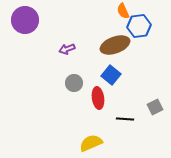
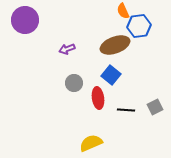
black line: moved 1 px right, 9 px up
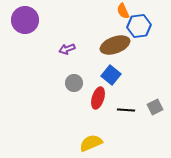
red ellipse: rotated 25 degrees clockwise
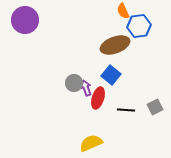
purple arrow: moved 19 px right, 39 px down; rotated 91 degrees clockwise
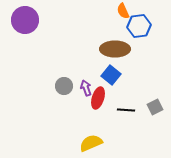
brown ellipse: moved 4 px down; rotated 20 degrees clockwise
gray circle: moved 10 px left, 3 px down
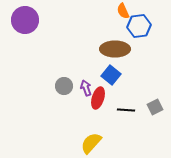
yellow semicircle: rotated 25 degrees counterclockwise
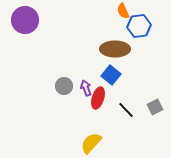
black line: rotated 42 degrees clockwise
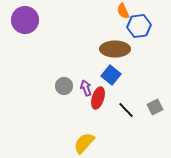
yellow semicircle: moved 7 px left
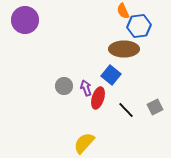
brown ellipse: moved 9 px right
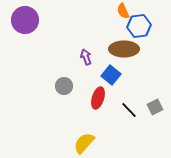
purple arrow: moved 31 px up
black line: moved 3 px right
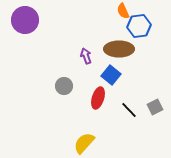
brown ellipse: moved 5 px left
purple arrow: moved 1 px up
